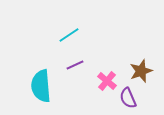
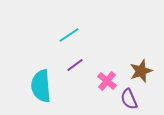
purple line: rotated 12 degrees counterclockwise
purple semicircle: moved 1 px right, 1 px down
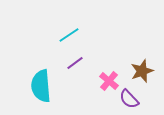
purple line: moved 2 px up
brown star: moved 1 px right
pink cross: moved 2 px right
purple semicircle: rotated 20 degrees counterclockwise
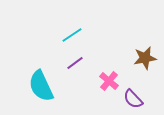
cyan line: moved 3 px right
brown star: moved 3 px right, 13 px up; rotated 10 degrees clockwise
cyan semicircle: rotated 20 degrees counterclockwise
purple semicircle: moved 4 px right
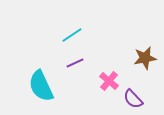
purple line: rotated 12 degrees clockwise
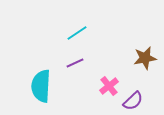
cyan line: moved 5 px right, 2 px up
pink cross: moved 5 px down; rotated 12 degrees clockwise
cyan semicircle: rotated 28 degrees clockwise
purple semicircle: moved 2 px down; rotated 90 degrees counterclockwise
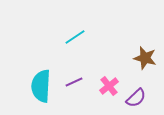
cyan line: moved 2 px left, 4 px down
brown star: rotated 25 degrees clockwise
purple line: moved 1 px left, 19 px down
purple semicircle: moved 3 px right, 3 px up
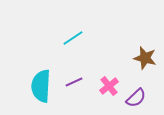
cyan line: moved 2 px left, 1 px down
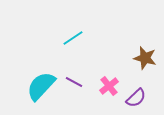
purple line: rotated 54 degrees clockwise
cyan semicircle: rotated 40 degrees clockwise
